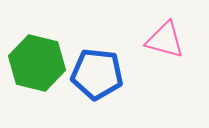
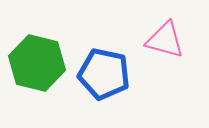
blue pentagon: moved 7 px right; rotated 6 degrees clockwise
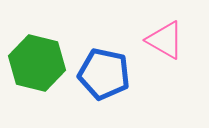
pink triangle: rotated 15 degrees clockwise
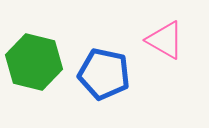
green hexagon: moved 3 px left, 1 px up
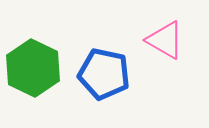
green hexagon: moved 1 px left, 6 px down; rotated 12 degrees clockwise
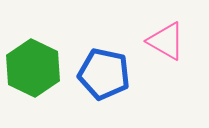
pink triangle: moved 1 px right, 1 px down
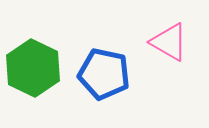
pink triangle: moved 3 px right, 1 px down
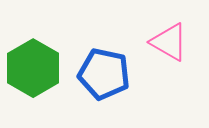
green hexagon: rotated 4 degrees clockwise
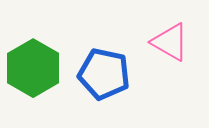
pink triangle: moved 1 px right
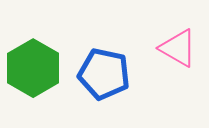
pink triangle: moved 8 px right, 6 px down
